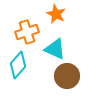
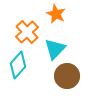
orange cross: rotated 25 degrees counterclockwise
cyan triangle: rotated 50 degrees clockwise
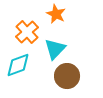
cyan diamond: rotated 28 degrees clockwise
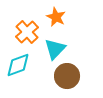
orange star: moved 3 px down
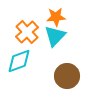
orange star: rotated 30 degrees counterclockwise
cyan triangle: moved 13 px up
cyan diamond: moved 1 px right, 4 px up
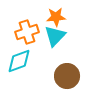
orange cross: rotated 25 degrees clockwise
